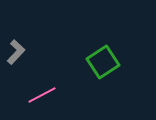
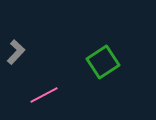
pink line: moved 2 px right
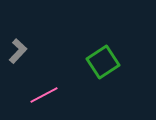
gray L-shape: moved 2 px right, 1 px up
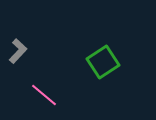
pink line: rotated 68 degrees clockwise
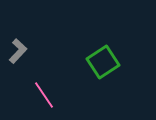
pink line: rotated 16 degrees clockwise
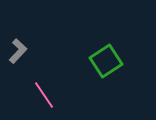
green square: moved 3 px right, 1 px up
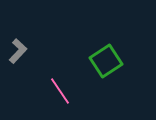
pink line: moved 16 px right, 4 px up
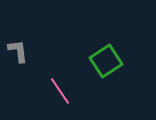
gray L-shape: rotated 50 degrees counterclockwise
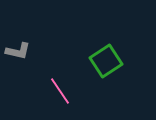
gray L-shape: rotated 110 degrees clockwise
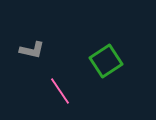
gray L-shape: moved 14 px right, 1 px up
